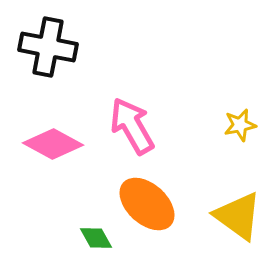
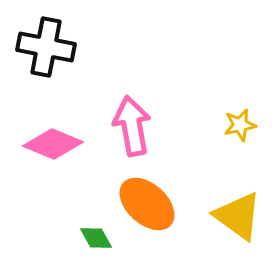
black cross: moved 2 px left
pink arrow: rotated 20 degrees clockwise
pink diamond: rotated 6 degrees counterclockwise
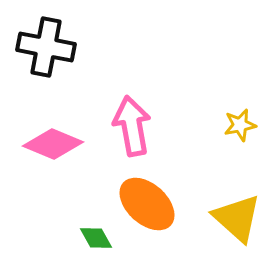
yellow triangle: moved 1 px left, 2 px down; rotated 6 degrees clockwise
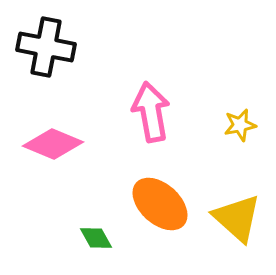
pink arrow: moved 19 px right, 14 px up
orange ellipse: moved 13 px right
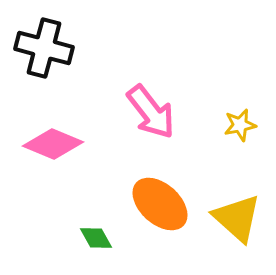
black cross: moved 2 px left, 1 px down; rotated 4 degrees clockwise
pink arrow: rotated 152 degrees clockwise
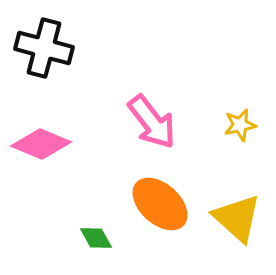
pink arrow: moved 1 px right, 10 px down
pink diamond: moved 12 px left
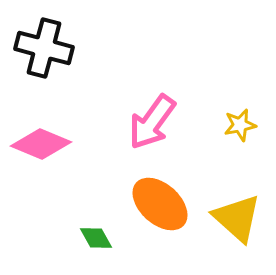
pink arrow: rotated 74 degrees clockwise
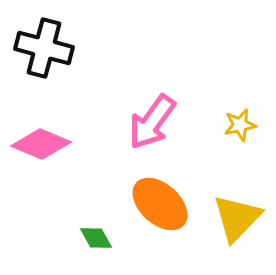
yellow triangle: rotated 32 degrees clockwise
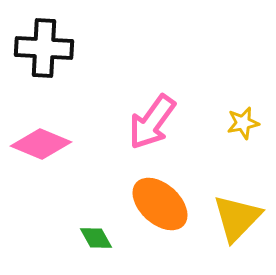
black cross: rotated 12 degrees counterclockwise
yellow star: moved 3 px right, 2 px up
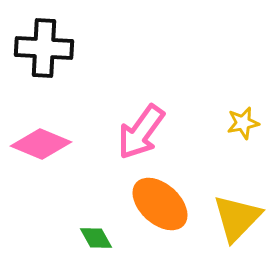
pink arrow: moved 11 px left, 10 px down
